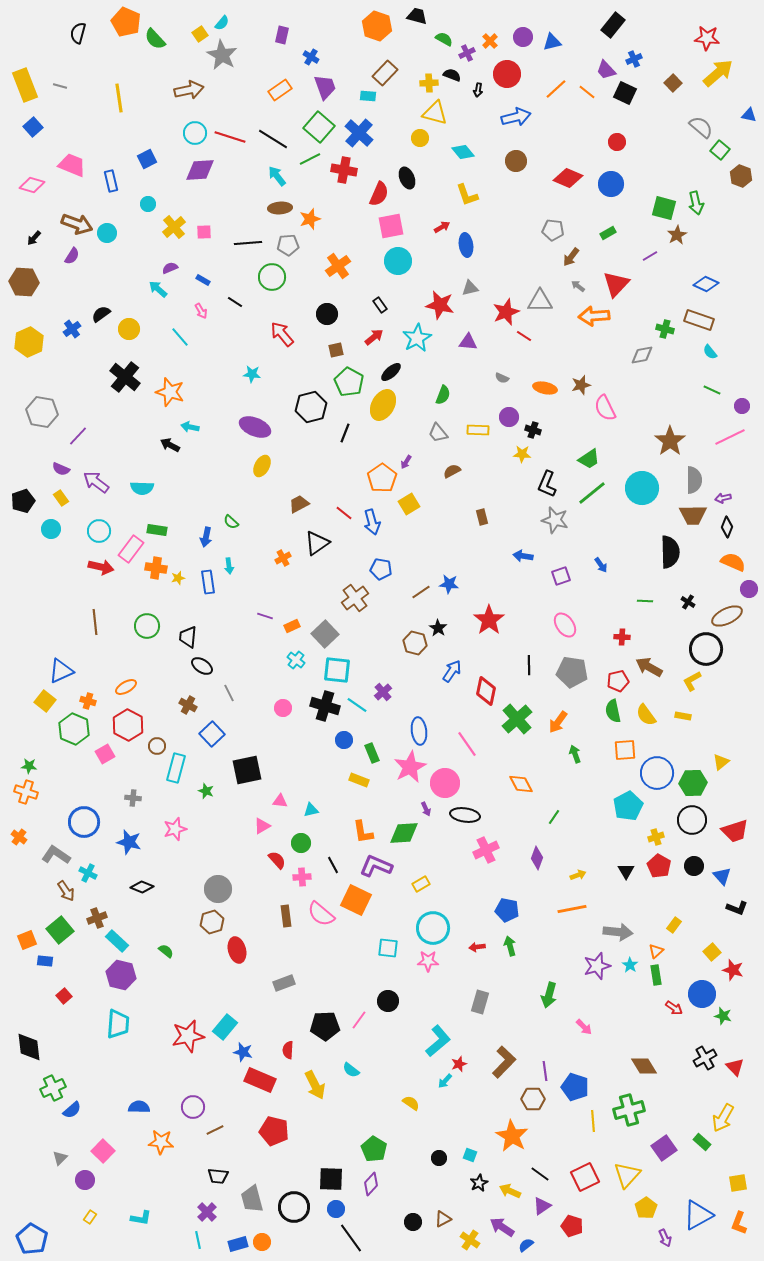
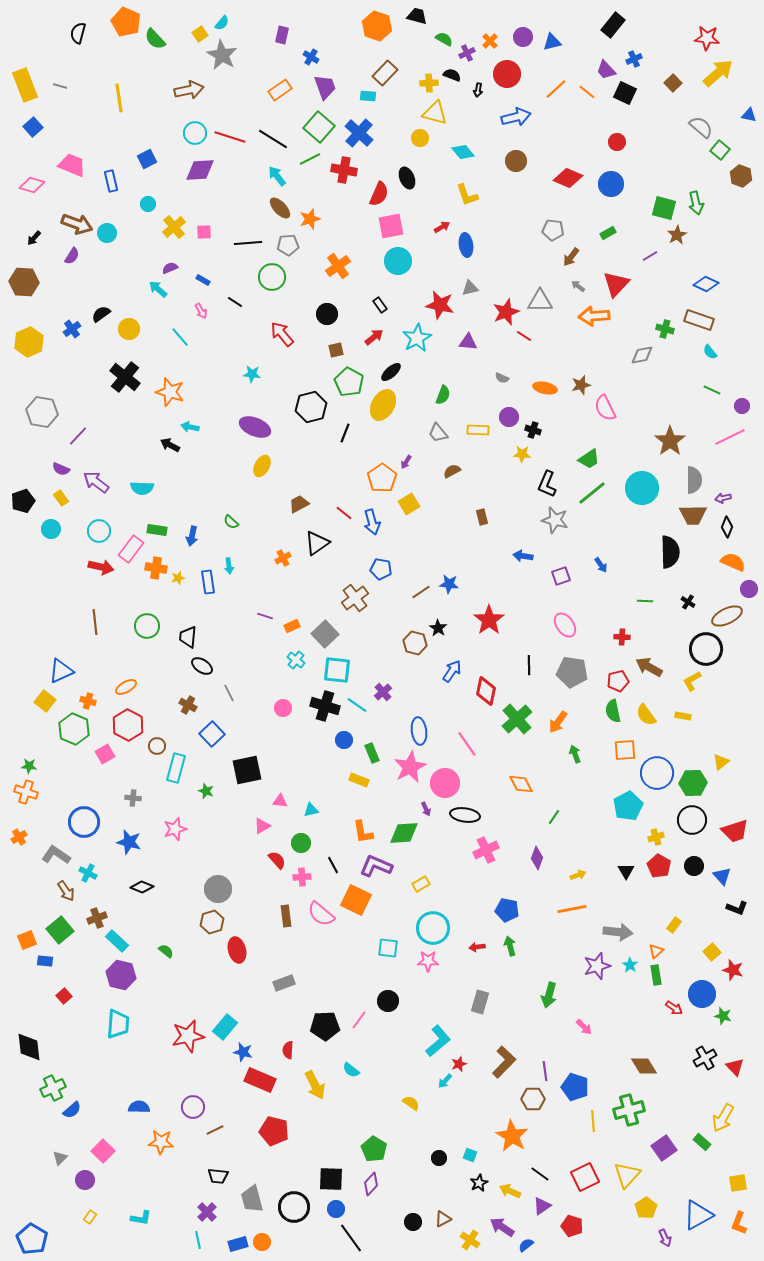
brown ellipse at (280, 208): rotated 50 degrees clockwise
blue arrow at (206, 537): moved 14 px left, 1 px up
orange cross at (19, 837): rotated 21 degrees clockwise
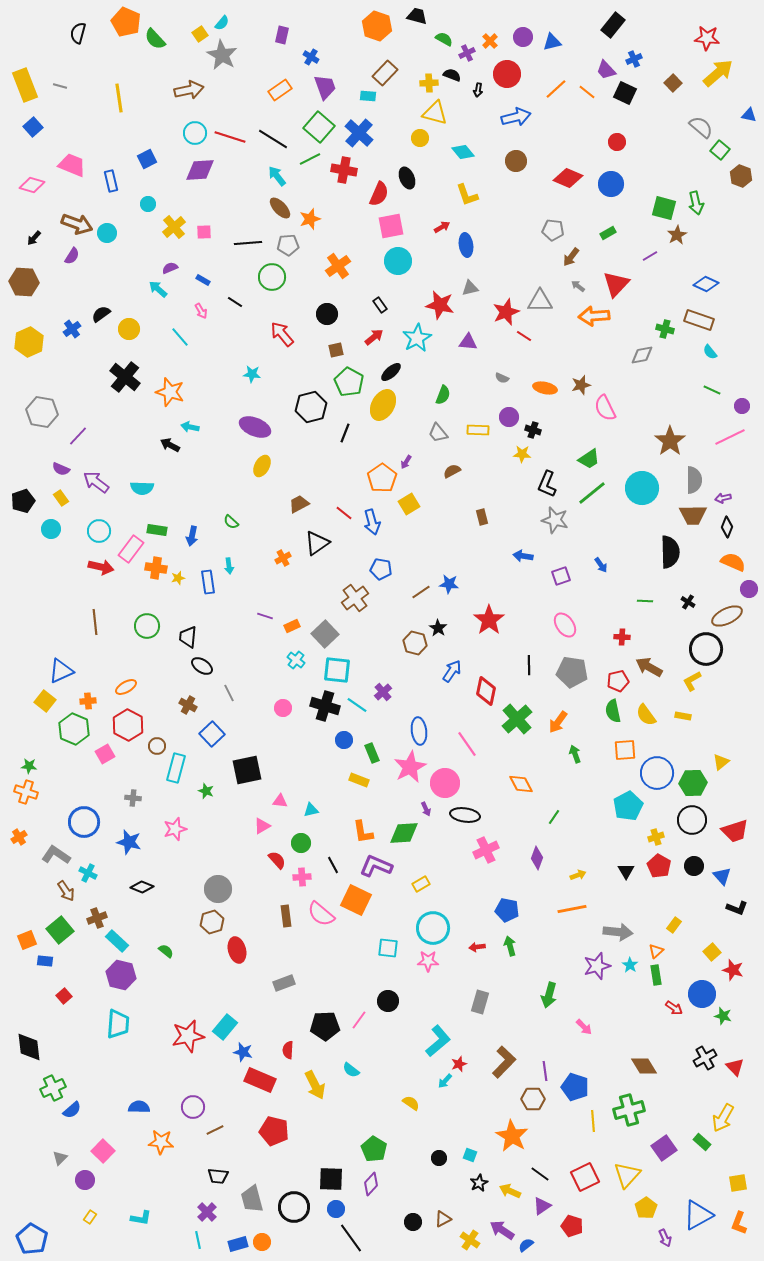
orange cross at (88, 701): rotated 21 degrees counterclockwise
purple arrow at (502, 1227): moved 3 px down
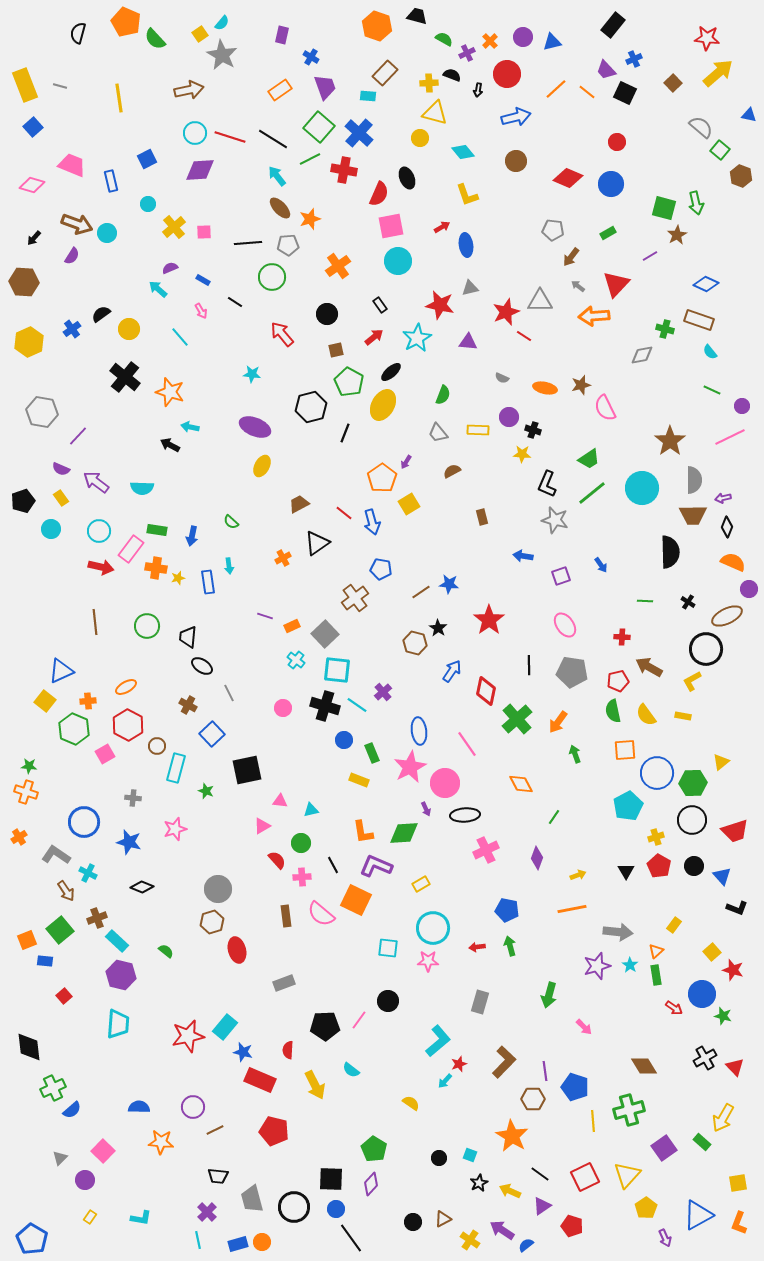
black ellipse at (465, 815): rotated 12 degrees counterclockwise
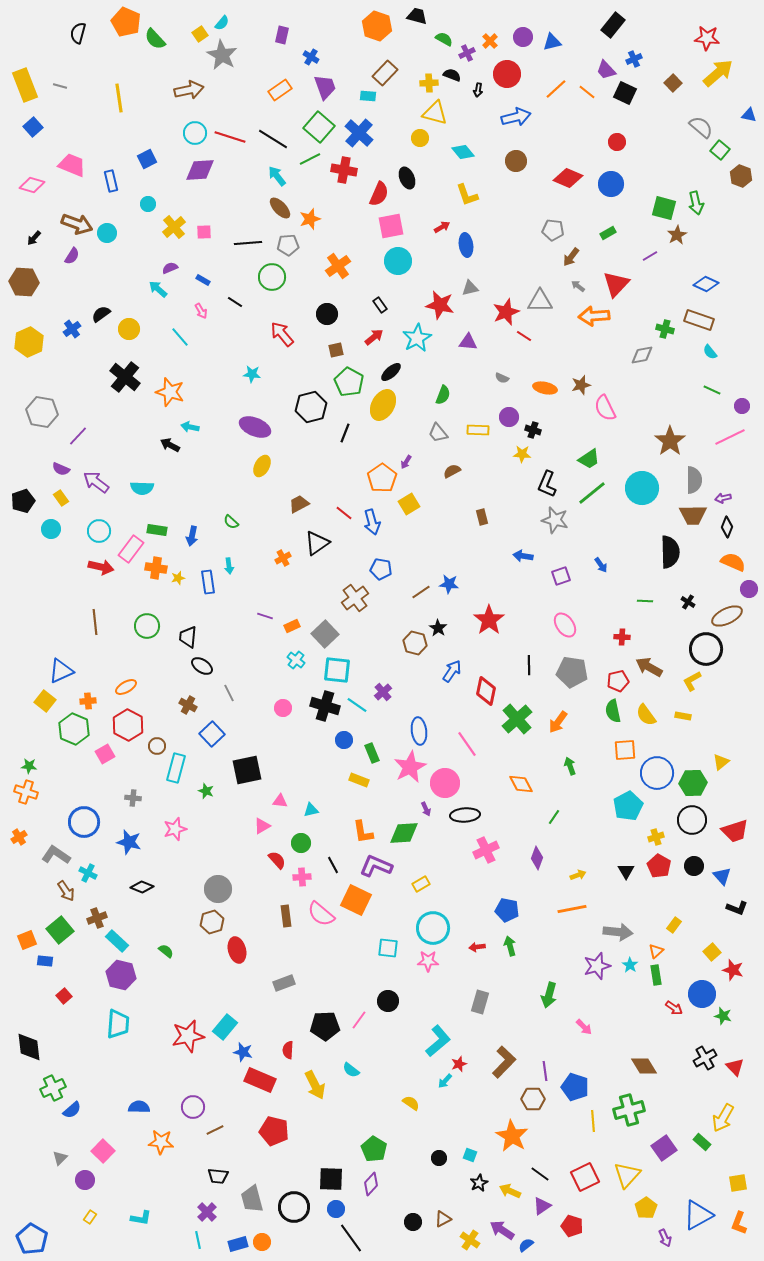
green arrow at (575, 754): moved 5 px left, 12 px down
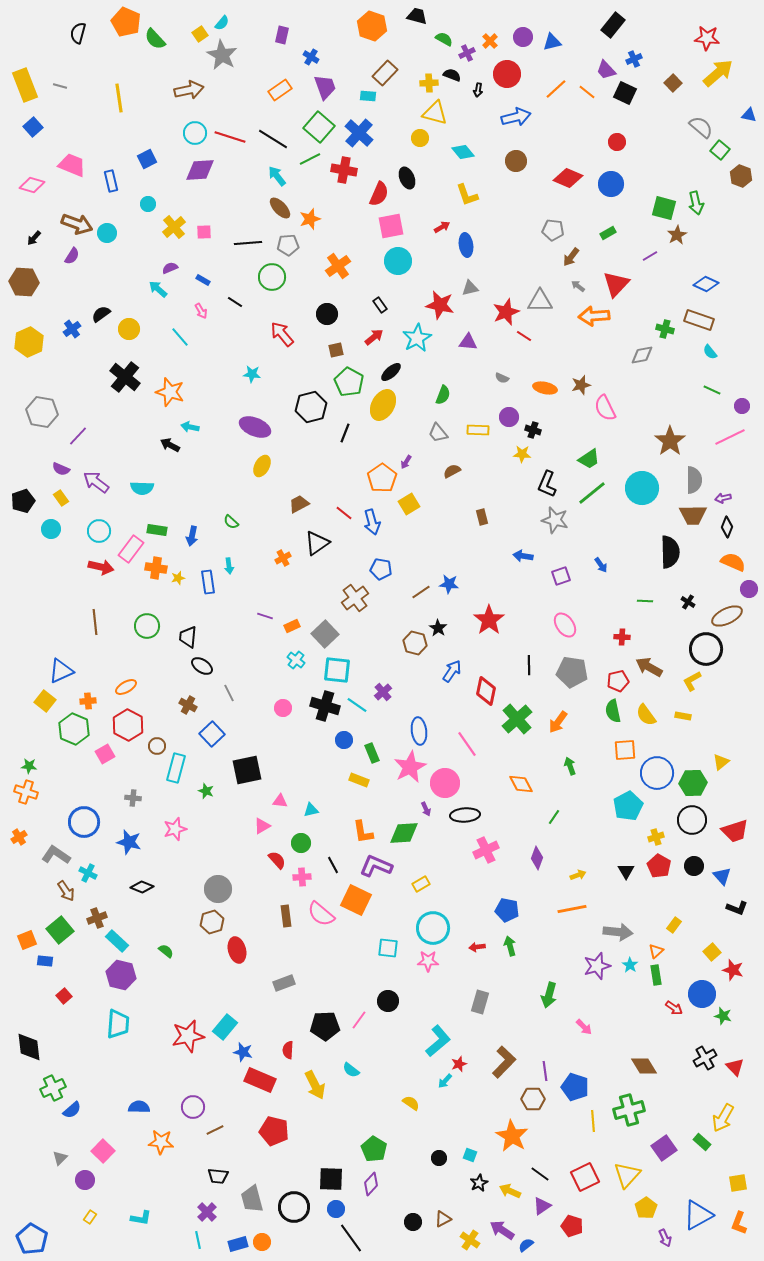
orange hexagon at (377, 26): moved 5 px left
